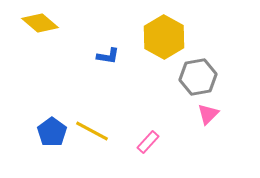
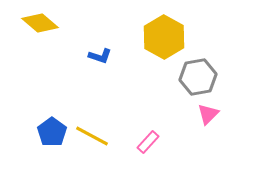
blue L-shape: moved 8 px left; rotated 10 degrees clockwise
yellow line: moved 5 px down
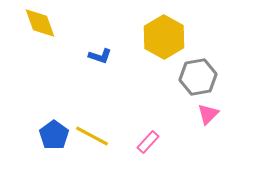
yellow diamond: rotated 30 degrees clockwise
blue pentagon: moved 2 px right, 3 px down
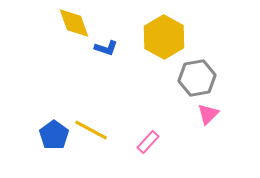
yellow diamond: moved 34 px right
blue L-shape: moved 6 px right, 8 px up
gray hexagon: moved 1 px left, 1 px down
yellow line: moved 1 px left, 6 px up
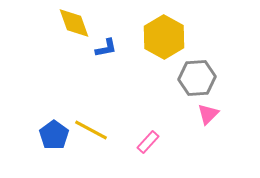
blue L-shape: rotated 30 degrees counterclockwise
gray hexagon: rotated 6 degrees clockwise
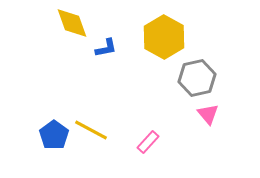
yellow diamond: moved 2 px left
gray hexagon: rotated 9 degrees counterclockwise
pink triangle: rotated 25 degrees counterclockwise
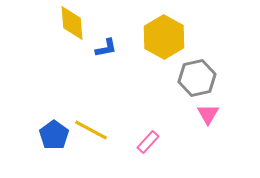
yellow diamond: rotated 15 degrees clockwise
pink triangle: rotated 10 degrees clockwise
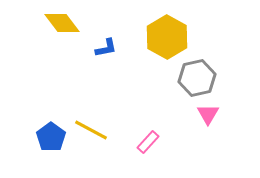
yellow diamond: moved 10 px left; rotated 33 degrees counterclockwise
yellow hexagon: moved 3 px right
blue pentagon: moved 3 px left, 2 px down
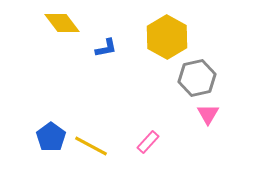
yellow line: moved 16 px down
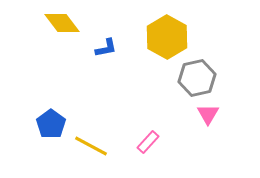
blue pentagon: moved 13 px up
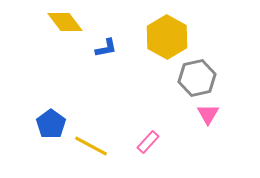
yellow diamond: moved 3 px right, 1 px up
